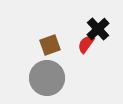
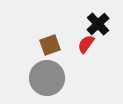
black cross: moved 5 px up
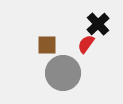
brown square: moved 3 px left; rotated 20 degrees clockwise
gray circle: moved 16 px right, 5 px up
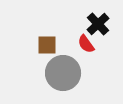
red semicircle: rotated 72 degrees counterclockwise
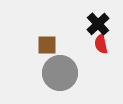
red semicircle: moved 15 px right; rotated 24 degrees clockwise
gray circle: moved 3 px left
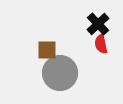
brown square: moved 5 px down
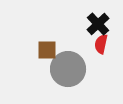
red semicircle: rotated 24 degrees clockwise
gray circle: moved 8 px right, 4 px up
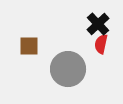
brown square: moved 18 px left, 4 px up
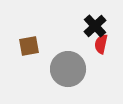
black cross: moved 3 px left, 2 px down
brown square: rotated 10 degrees counterclockwise
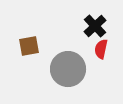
red semicircle: moved 5 px down
